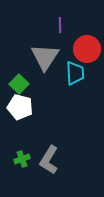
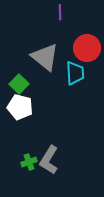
purple line: moved 13 px up
red circle: moved 1 px up
gray triangle: rotated 24 degrees counterclockwise
green cross: moved 7 px right, 3 px down
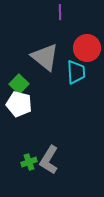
cyan trapezoid: moved 1 px right, 1 px up
white pentagon: moved 1 px left, 3 px up
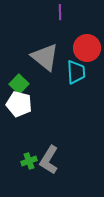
green cross: moved 1 px up
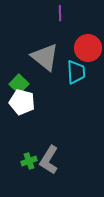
purple line: moved 1 px down
red circle: moved 1 px right
white pentagon: moved 3 px right, 2 px up
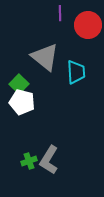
red circle: moved 23 px up
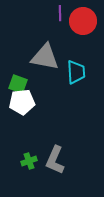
red circle: moved 5 px left, 4 px up
gray triangle: rotated 28 degrees counterclockwise
green square: moved 1 px left; rotated 24 degrees counterclockwise
white pentagon: rotated 20 degrees counterclockwise
gray L-shape: moved 6 px right; rotated 8 degrees counterclockwise
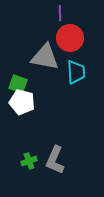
red circle: moved 13 px left, 17 px down
white pentagon: rotated 20 degrees clockwise
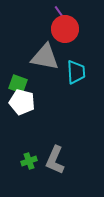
purple line: rotated 35 degrees counterclockwise
red circle: moved 5 px left, 9 px up
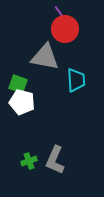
cyan trapezoid: moved 8 px down
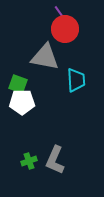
white pentagon: rotated 15 degrees counterclockwise
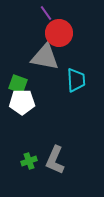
purple line: moved 14 px left
red circle: moved 6 px left, 4 px down
